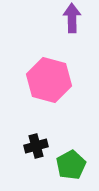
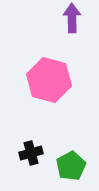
black cross: moved 5 px left, 7 px down
green pentagon: moved 1 px down
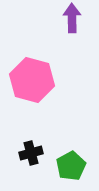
pink hexagon: moved 17 px left
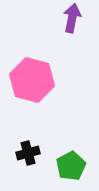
purple arrow: rotated 12 degrees clockwise
black cross: moved 3 px left
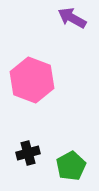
purple arrow: rotated 72 degrees counterclockwise
pink hexagon: rotated 6 degrees clockwise
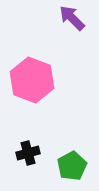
purple arrow: rotated 16 degrees clockwise
green pentagon: moved 1 px right
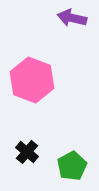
purple arrow: rotated 32 degrees counterclockwise
black cross: moved 1 px left, 1 px up; rotated 35 degrees counterclockwise
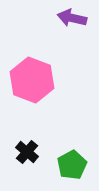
green pentagon: moved 1 px up
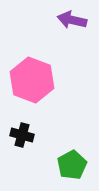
purple arrow: moved 2 px down
black cross: moved 5 px left, 17 px up; rotated 25 degrees counterclockwise
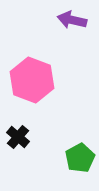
black cross: moved 4 px left, 2 px down; rotated 25 degrees clockwise
green pentagon: moved 8 px right, 7 px up
